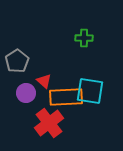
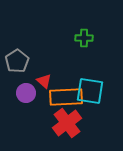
red cross: moved 18 px right
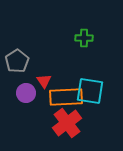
red triangle: rotated 14 degrees clockwise
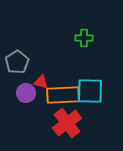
gray pentagon: moved 1 px down
red triangle: moved 3 px left, 1 px down; rotated 42 degrees counterclockwise
cyan square: rotated 8 degrees counterclockwise
orange rectangle: moved 3 px left, 2 px up
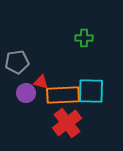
gray pentagon: rotated 25 degrees clockwise
cyan square: moved 1 px right
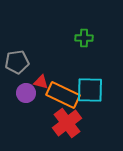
cyan square: moved 1 px left, 1 px up
orange rectangle: rotated 28 degrees clockwise
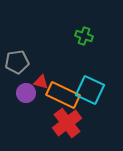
green cross: moved 2 px up; rotated 18 degrees clockwise
cyan square: rotated 24 degrees clockwise
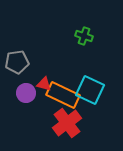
red triangle: moved 3 px right, 2 px down
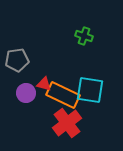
gray pentagon: moved 2 px up
cyan square: rotated 16 degrees counterclockwise
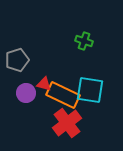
green cross: moved 5 px down
gray pentagon: rotated 10 degrees counterclockwise
